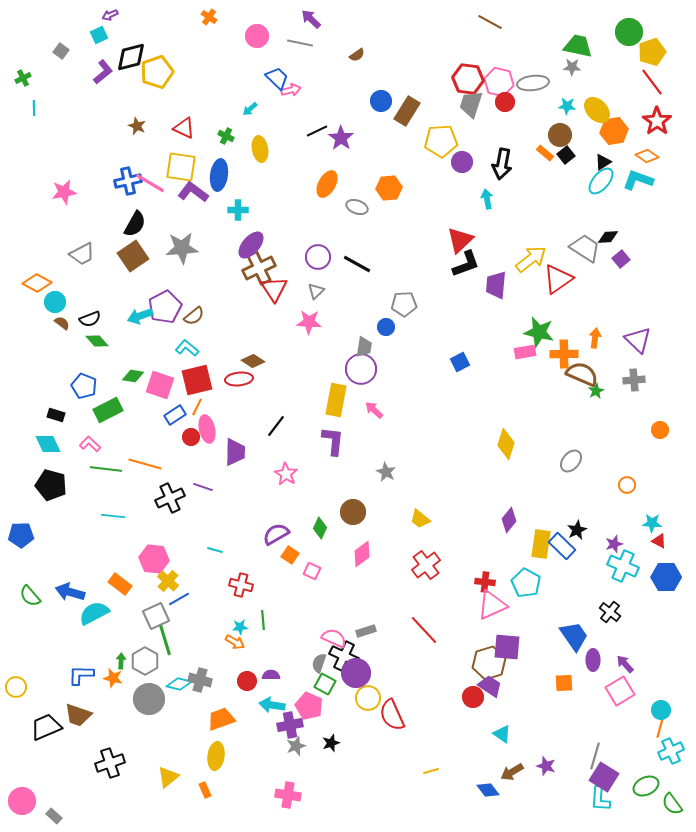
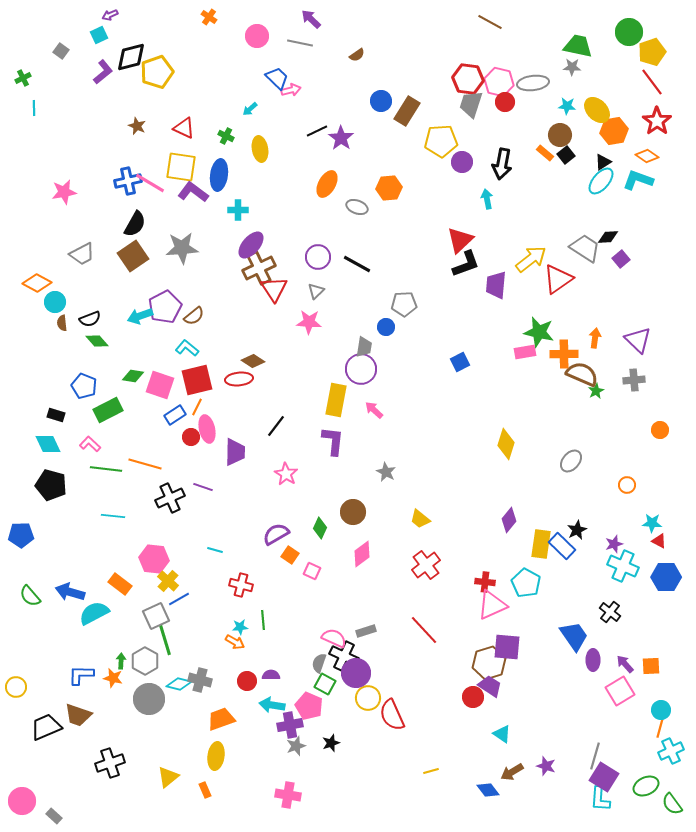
brown semicircle at (62, 323): rotated 133 degrees counterclockwise
orange square at (564, 683): moved 87 px right, 17 px up
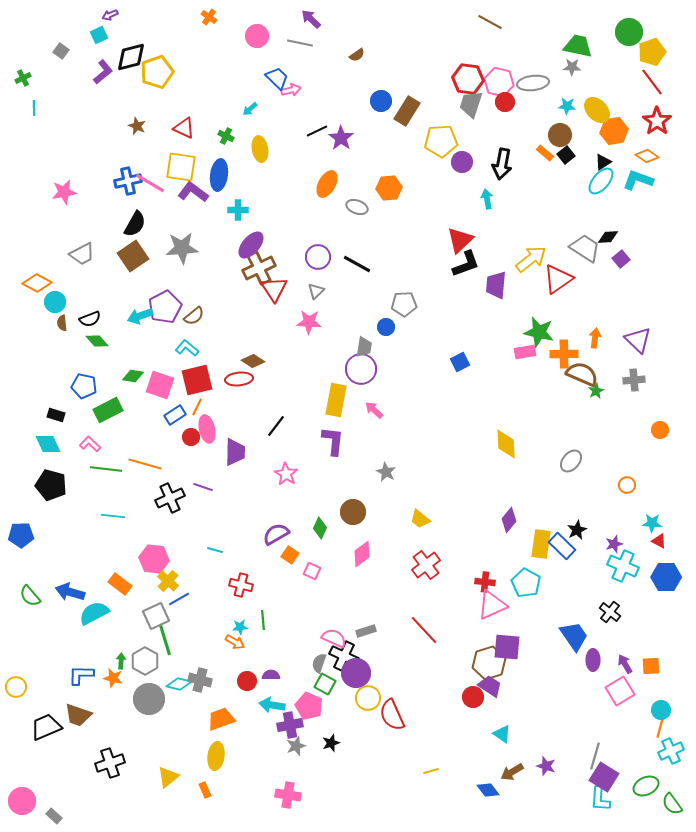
blue pentagon at (84, 386): rotated 10 degrees counterclockwise
yellow diamond at (506, 444): rotated 20 degrees counterclockwise
purple arrow at (625, 664): rotated 12 degrees clockwise
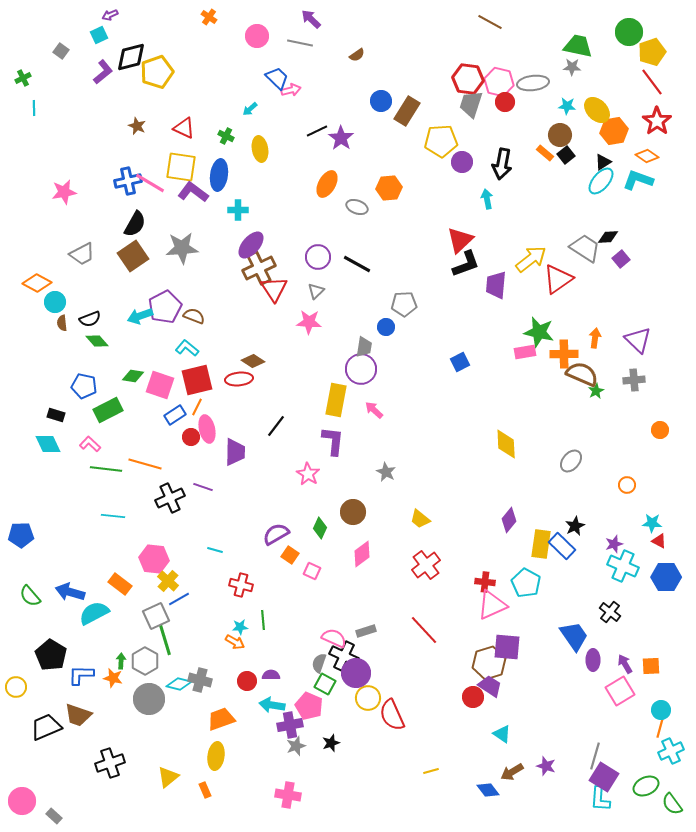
brown semicircle at (194, 316): rotated 120 degrees counterclockwise
pink star at (286, 474): moved 22 px right
black pentagon at (51, 485): moved 170 px down; rotated 16 degrees clockwise
black star at (577, 530): moved 2 px left, 4 px up
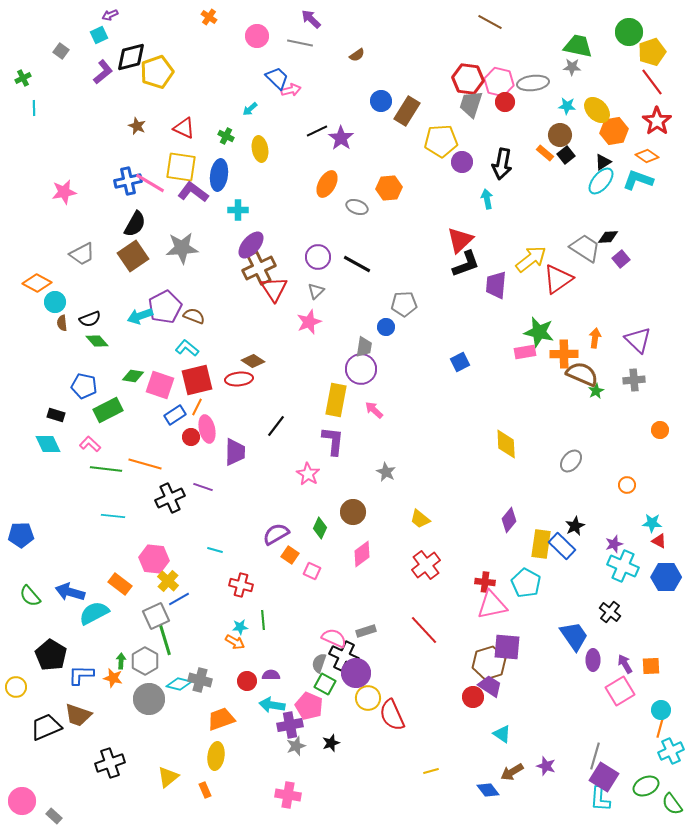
pink star at (309, 322): rotated 25 degrees counterclockwise
pink triangle at (492, 605): rotated 12 degrees clockwise
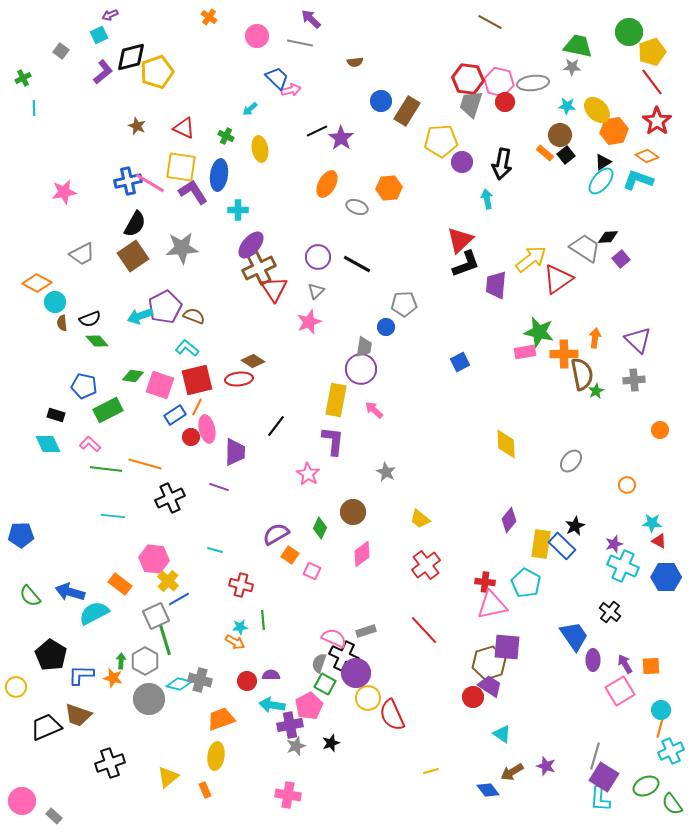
brown semicircle at (357, 55): moved 2 px left, 7 px down; rotated 28 degrees clockwise
purple L-shape at (193, 192): rotated 20 degrees clockwise
brown semicircle at (582, 374): rotated 56 degrees clockwise
purple line at (203, 487): moved 16 px right
pink pentagon at (309, 706): rotated 20 degrees clockwise
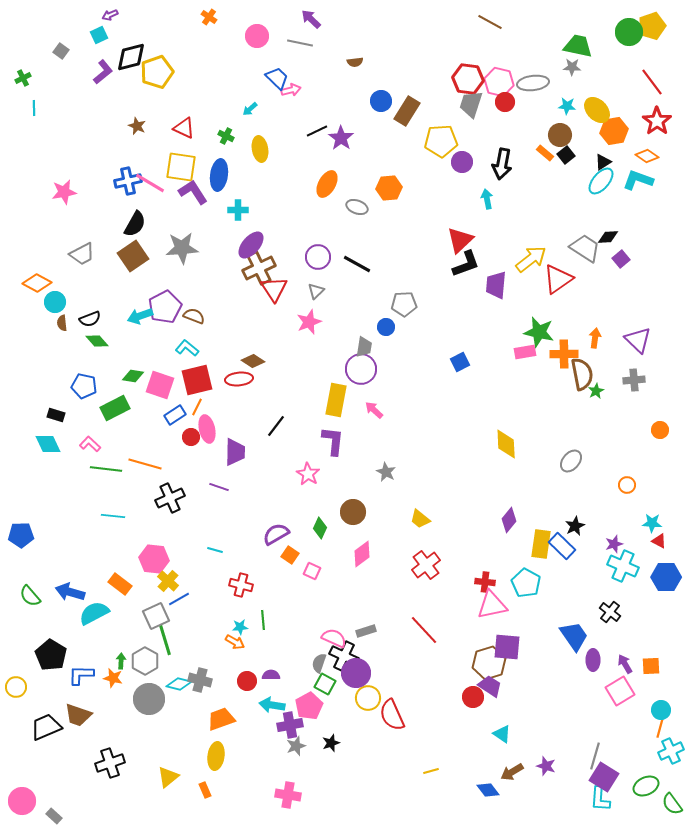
yellow pentagon at (652, 52): moved 26 px up
green rectangle at (108, 410): moved 7 px right, 2 px up
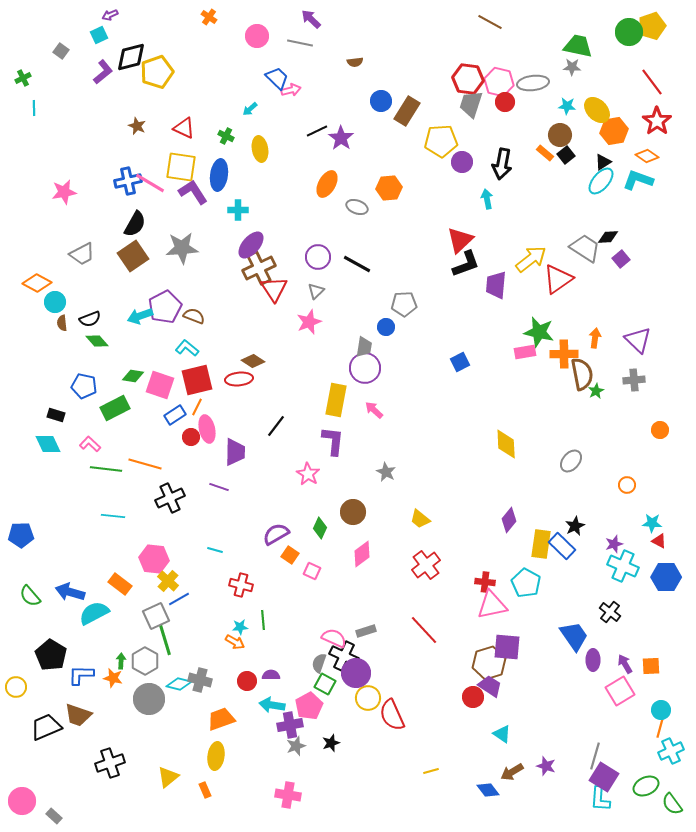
purple circle at (361, 369): moved 4 px right, 1 px up
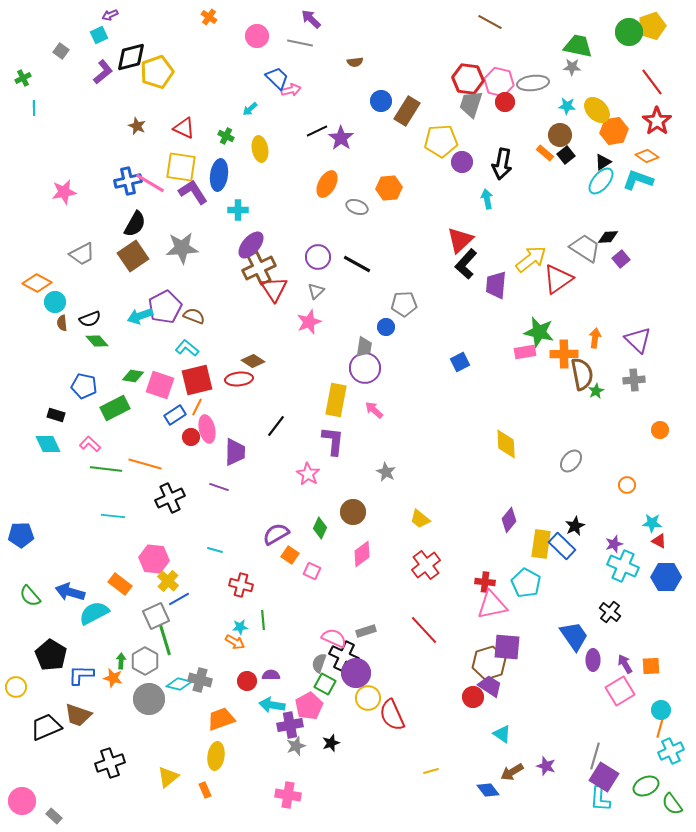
black L-shape at (466, 264): rotated 152 degrees clockwise
